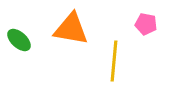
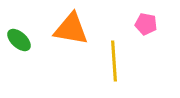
yellow line: rotated 9 degrees counterclockwise
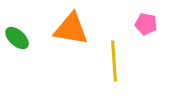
green ellipse: moved 2 px left, 2 px up
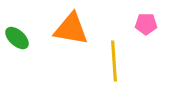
pink pentagon: rotated 10 degrees counterclockwise
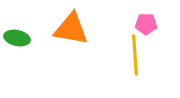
green ellipse: rotated 30 degrees counterclockwise
yellow line: moved 21 px right, 6 px up
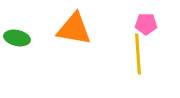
orange triangle: moved 3 px right
yellow line: moved 3 px right, 1 px up
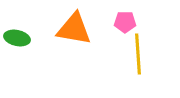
pink pentagon: moved 21 px left, 2 px up
